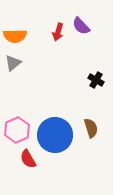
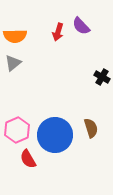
black cross: moved 6 px right, 3 px up
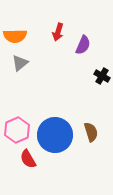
purple semicircle: moved 2 px right, 19 px down; rotated 114 degrees counterclockwise
gray triangle: moved 7 px right
black cross: moved 1 px up
brown semicircle: moved 4 px down
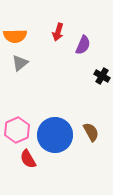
brown semicircle: rotated 12 degrees counterclockwise
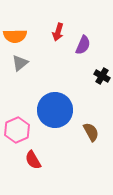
blue circle: moved 25 px up
red semicircle: moved 5 px right, 1 px down
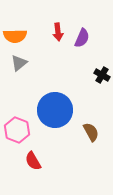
red arrow: rotated 24 degrees counterclockwise
purple semicircle: moved 1 px left, 7 px up
gray triangle: moved 1 px left
black cross: moved 1 px up
pink hexagon: rotated 15 degrees counterclockwise
red semicircle: moved 1 px down
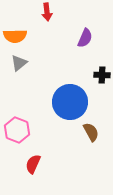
red arrow: moved 11 px left, 20 px up
purple semicircle: moved 3 px right
black cross: rotated 28 degrees counterclockwise
blue circle: moved 15 px right, 8 px up
red semicircle: moved 3 px down; rotated 54 degrees clockwise
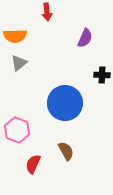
blue circle: moved 5 px left, 1 px down
brown semicircle: moved 25 px left, 19 px down
